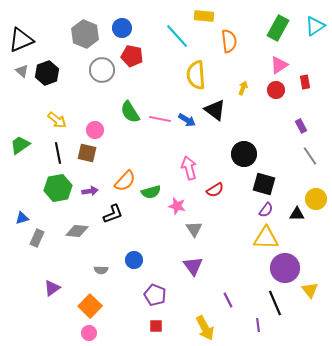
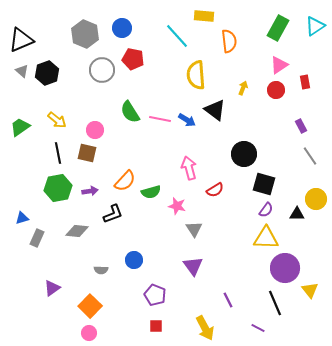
red pentagon at (132, 56): moved 1 px right, 3 px down
green trapezoid at (20, 145): moved 18 px up
purple line at (258, 325): moved 3 px down; rotated 56 degrees counterclockwise
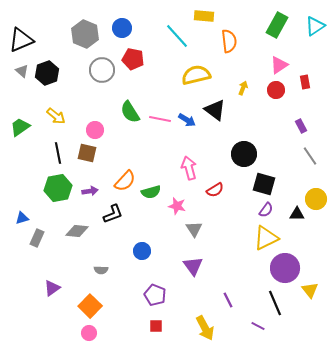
green rectangle at (278, 28): moved 1 px left, 3 px up
yellow semicircle at (196, 75): rotated 80 degrees clockwise
yellow arrow at (57, 120): moved 1 px left, 4 px up
yellow triangle at (266, 238): rotated 28 degrees counterclockwise
blue circle at (134, 260): moved 8 px right, 9 px up
purple line at (258, 328): moved 2 px up
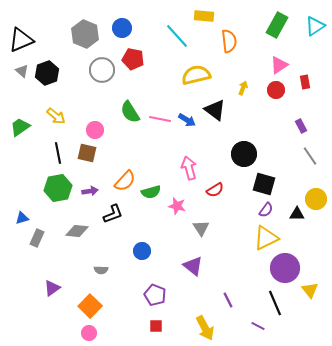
gray triangle at (194, 229): moved 7 px right, 1 px up
purple triangle at (193, 266): rotated 15 degrees counterclockwise
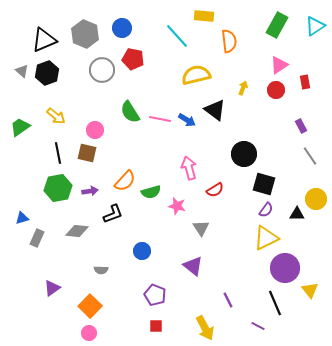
black triangle at (21, 40): moved 23 px right
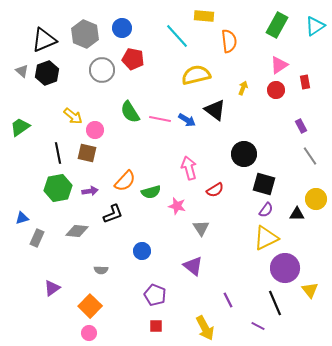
yellow arrow at (56, 116): moved 17 px right
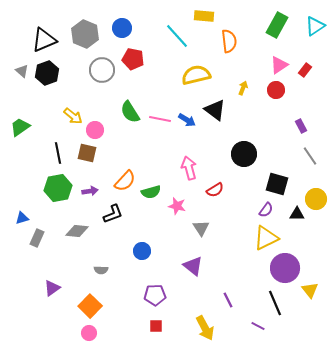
red rectangle at (305, 82): moved 12 px up; rotated 48 degrees clockwise
black square at (264, 184): moved 13 px right
purple pentagon at (155, 295): rotated 25 degrees counterclockwise
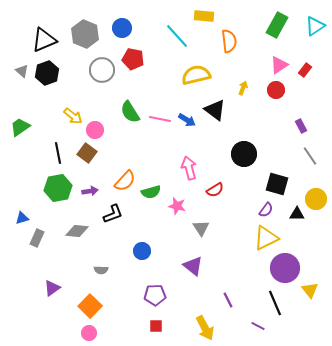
brown square at (87, 153): rotated 24 degrees clockwise
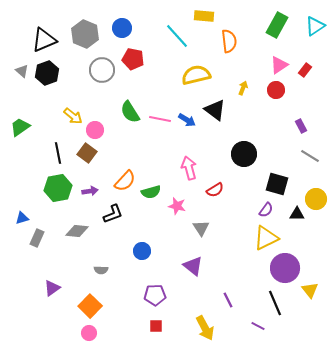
gray line at (310, 156): rotated 24 degrees counterclockwise
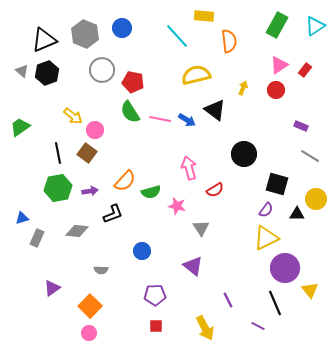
red pentagon at (133, 59): moved 23 px down
purple rectangle at (301, 126): rotated 40 degrees counterclockwise
